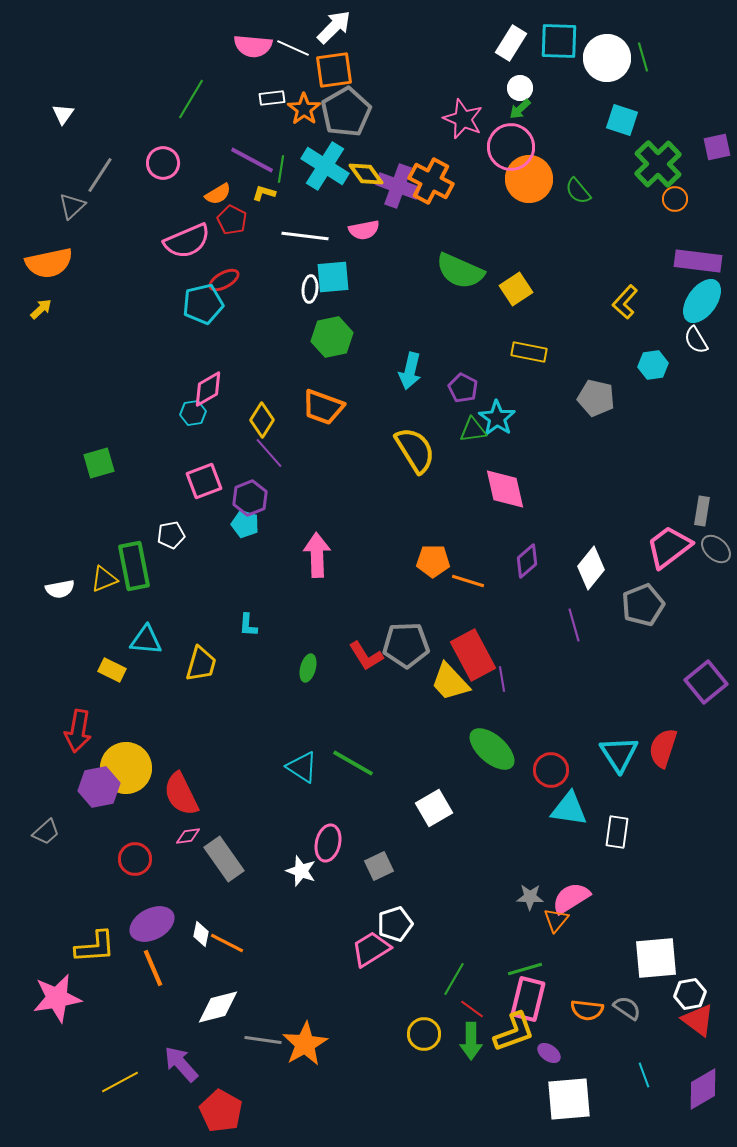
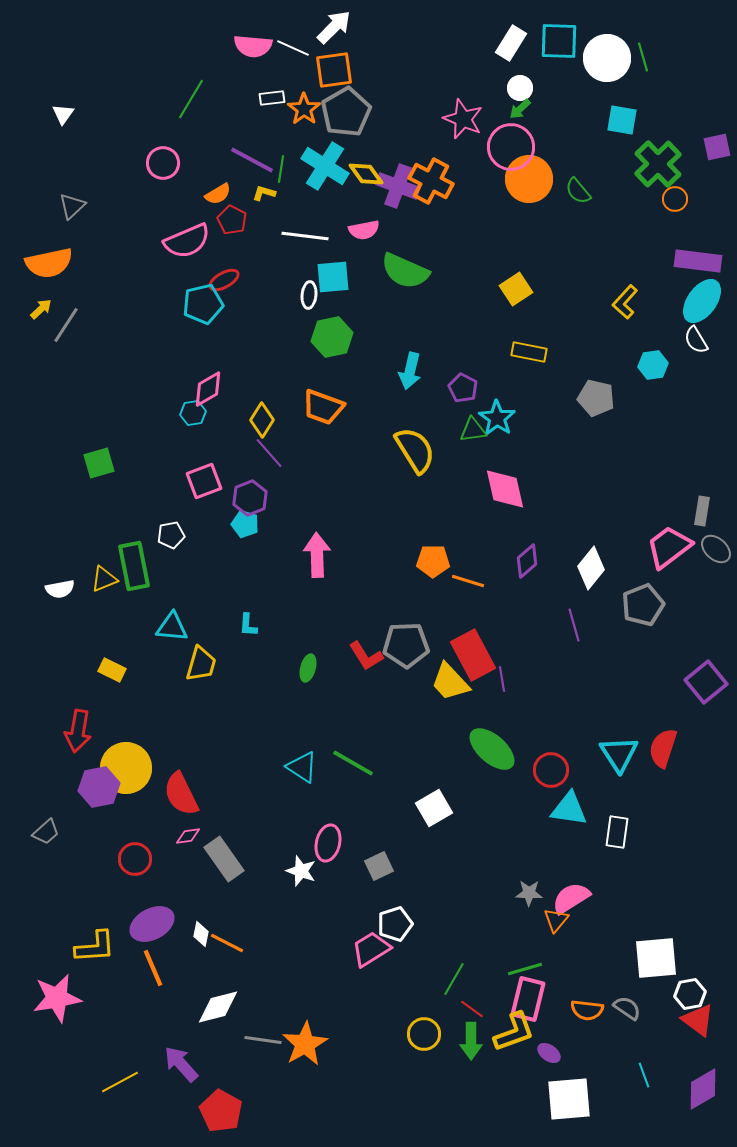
cyan square at (622, 120): rotated 8 degrees counterclockwise
gray line at (100, 175): moved 34 px left, 150 px down
green semicircle at (460, 271): moved 55 px left
white ellipse at (310, 289): moved 1 px left, 6 px down
cyan triangle at (146, 640): moved 26 px right, 13 px up
gray star at (530, 897): moved 1 px left, 4 px up
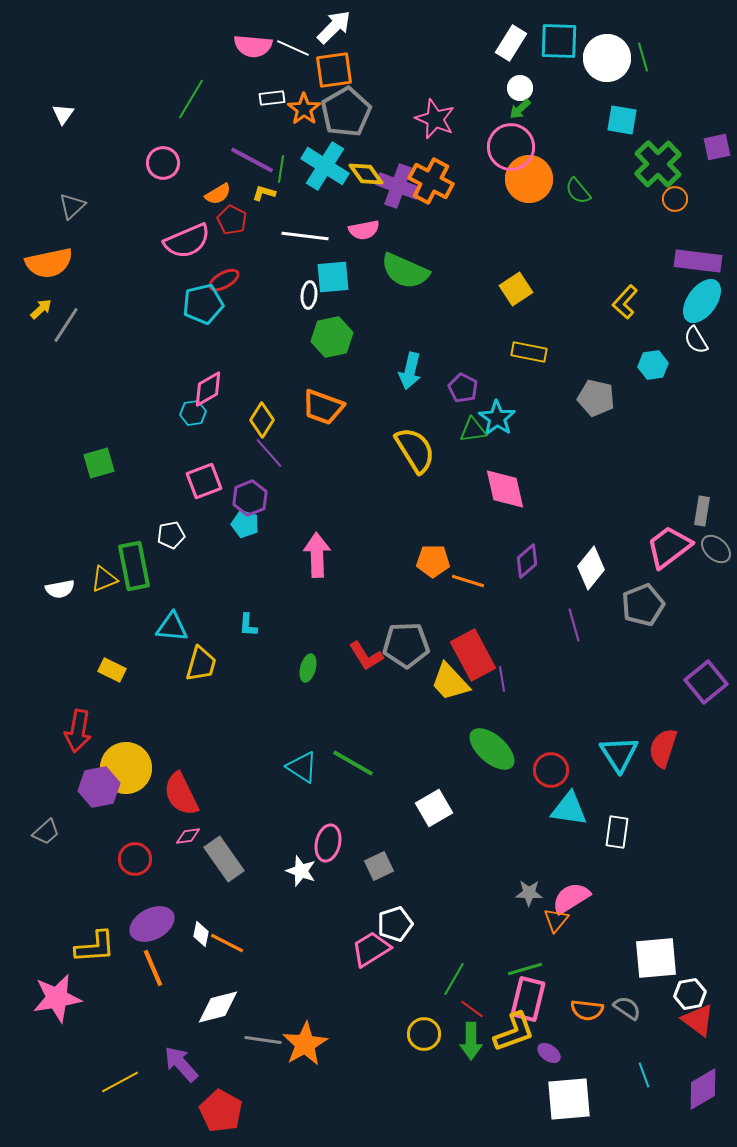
pink star at (463, 119): moved 28 px left
